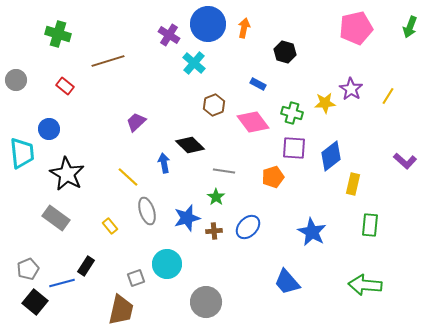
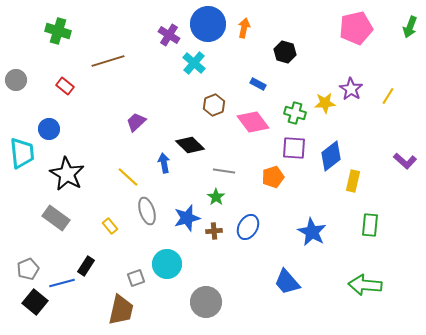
green cross at (58, 34): moved 3 px up
green cross at (292, 113): moved 3 px right
yellow rectangle at (353, 184): moved 3 px up
blue ellipse at (248, 227): rotated 15 degrees counterclockwise
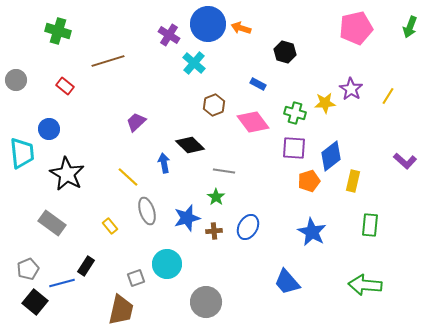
orange arrow at (244, 28): moved 3 px left; rotated 84 degrees counterclockwise
orange pentagon at (273, 177): moved 36 px right, 4 px down
gray rectangle at (56, 218): moved 4 px left, 5 px down
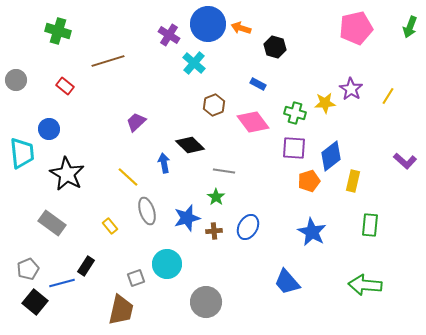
black hexagon at (285, 52): moved 10 px left, 5 px up
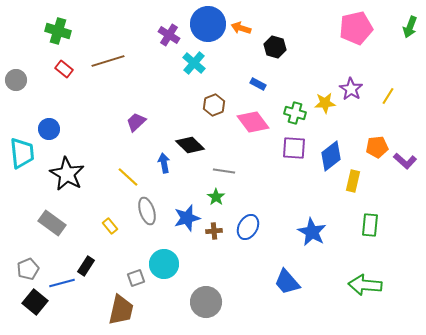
red rectangle at (65, 86): moved 1 px left, 17 px up
orange pentagon at (309, 181): moved 68 px right, 34 px up; rotated 10 degrees clockwise
cyan circle at (167, 264): moved 3 px left
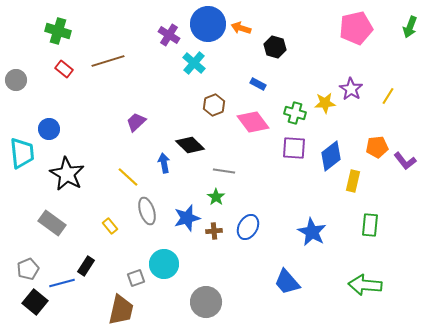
purple L-shape at (405, 161): rotated 10 degrees clockwise
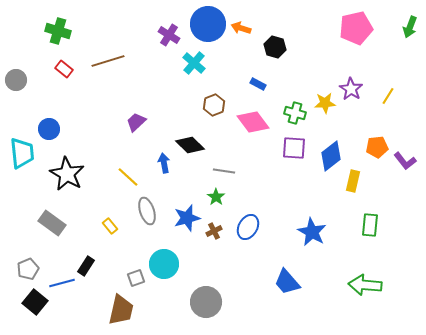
brown cross at (214, 231): rotated 21 degrees counterclockwise
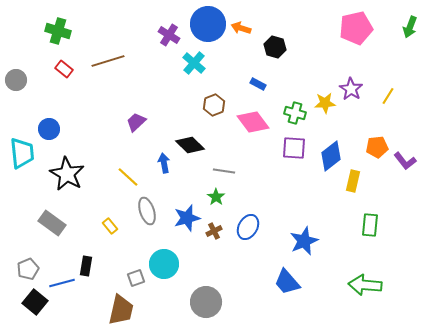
blue star at (312, 232): moved 8 px left, 9 px down; rotated 20 degrees clockwise
black rectangle at (86, 266): rotated 24 degrees counterclockwise
